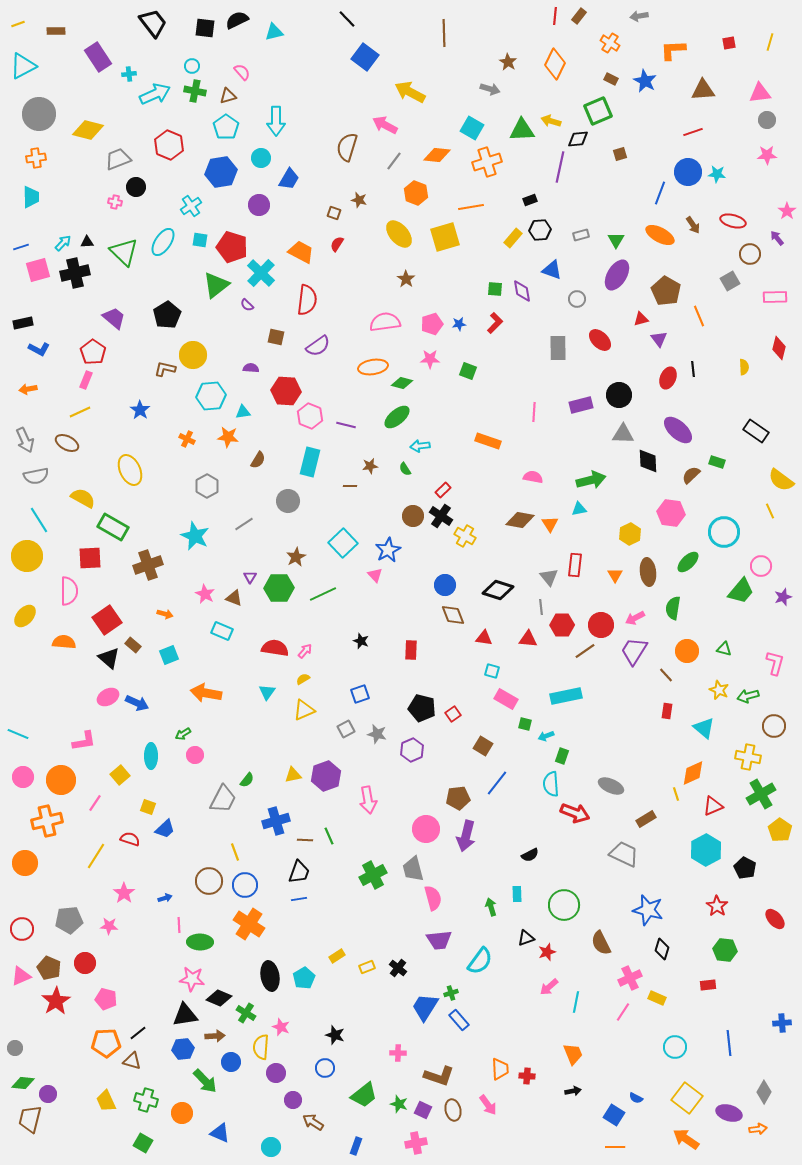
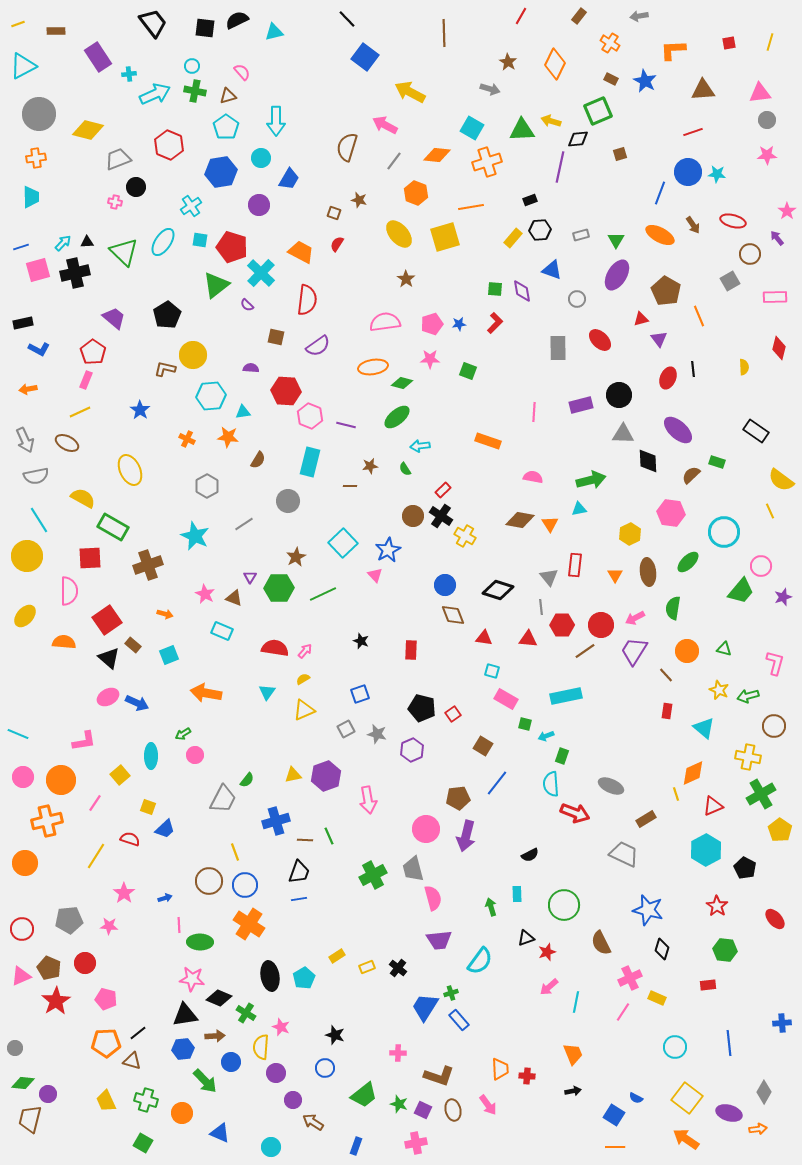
red line at (555, 16): moved 34 px left; rotated 24 degrees clockwise
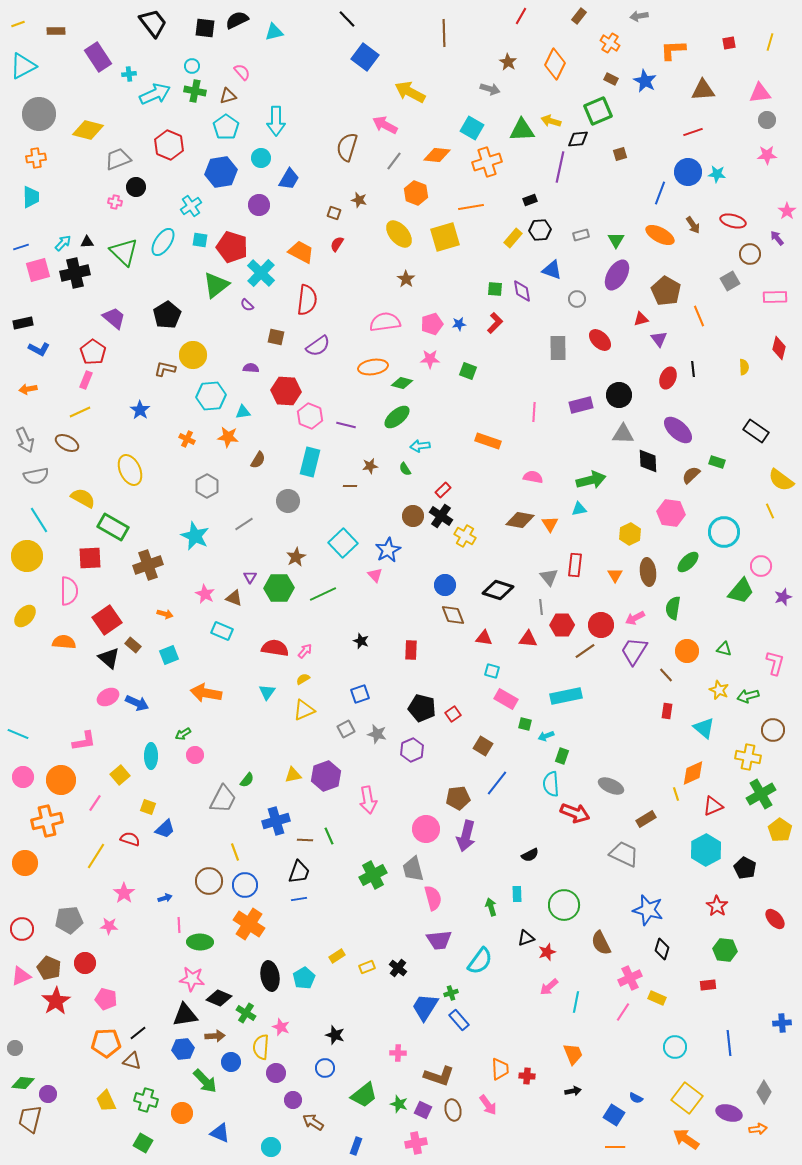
brown circle at (774, 726): moved 1 px left, 4 px down
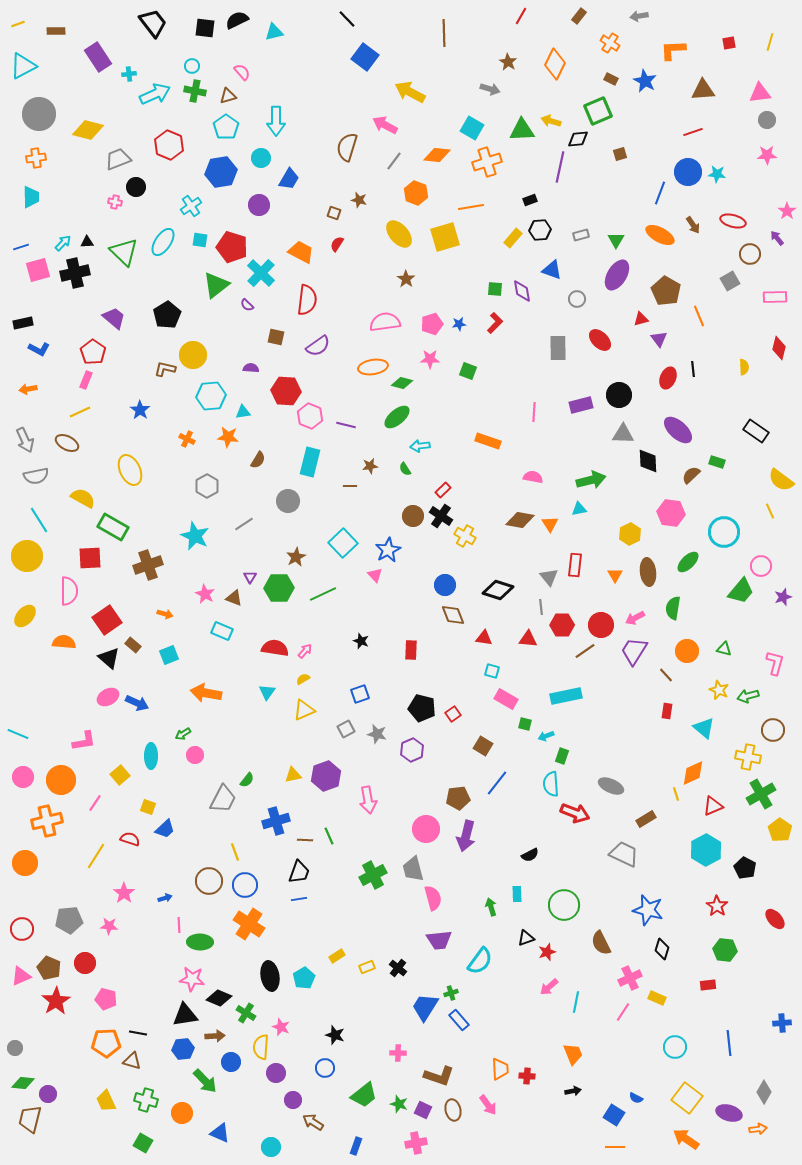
black line at (138, 1033): rotated 48 degrees clockwise
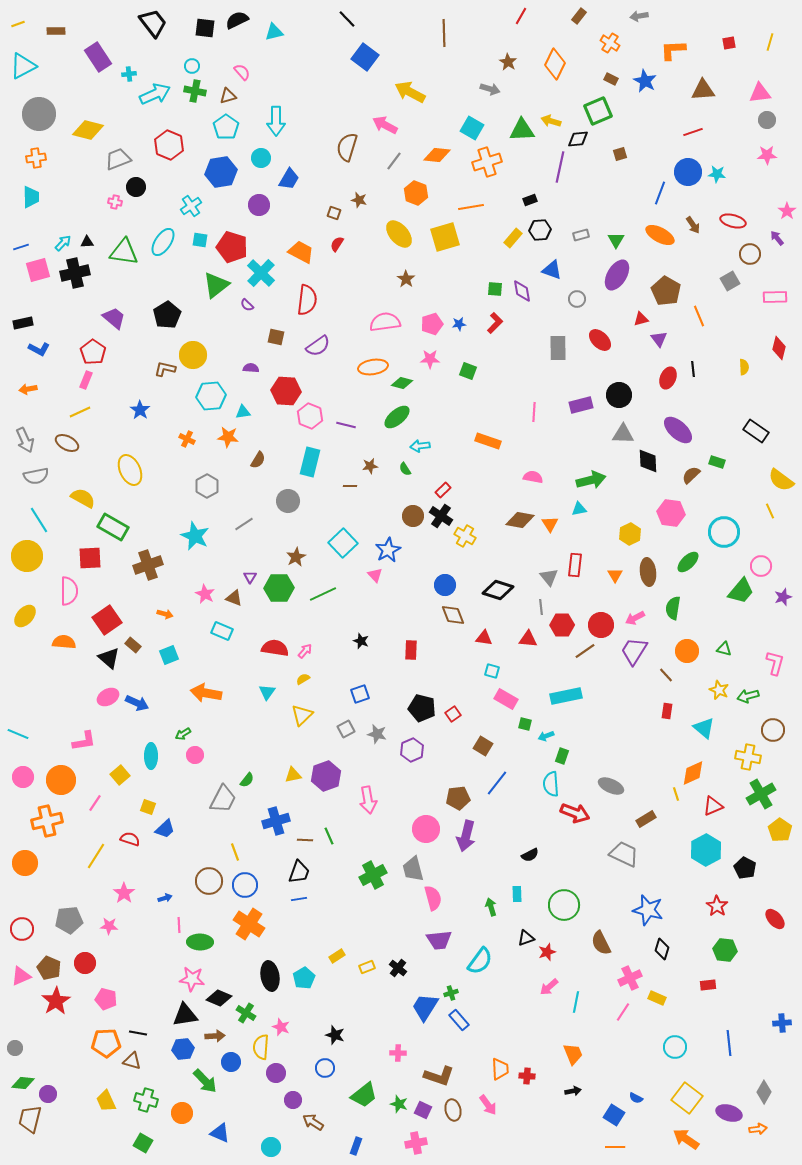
green triangle at (124, 252): rotated 36 degrees counterclockwise
yellow triangle at (304, 710): moved 2 px left, 5 px down; rotated 20 degrees counterclockwise
